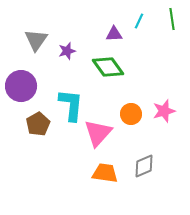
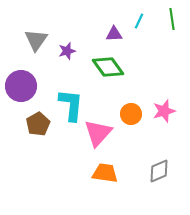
gray diamond: moved 15 px right, 5 px down
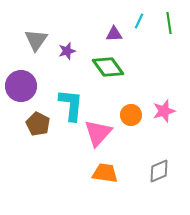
green line: moved 3 px left, 4 px down
orange circle: moved 1 px down
brown pentagon: rotated 15 degrees counterclockwise
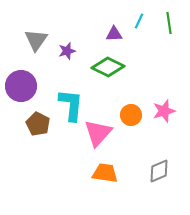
green diamond: rotated 28 degrees counterclockwise
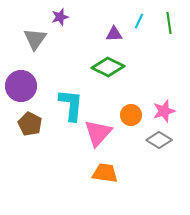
gray triangle: moved 1 px left, 1 px up
purple star: moved 7 px left, 34 px up
brown pentagon: moved 8 px left
gray diamond: moved 31 px up; rotated 55 degrees clockwise
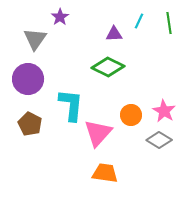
purple star: rotated 18 degrees counterclockwise
purple circle: moved 7 px right, 7 px up
pink star: rotated 25 degrees counterclockwise
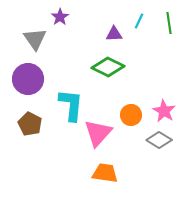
gray triangle: rotated 10 degrees counterclockwise
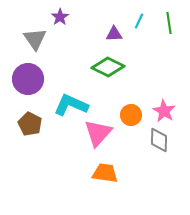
cyan L-shape: rotated 72 degrees counterclockwise
gray diamond: rotated 60 degrees clockwise
